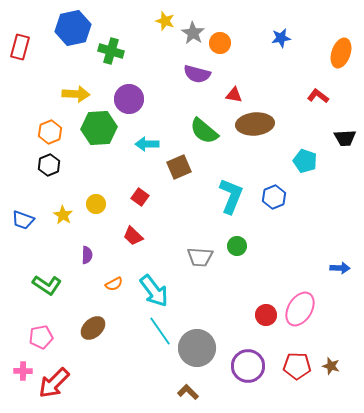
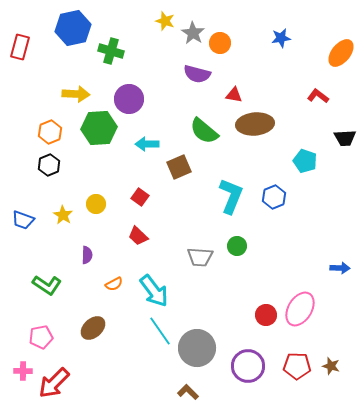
orange ellipse at (341, 53): rotated 20 degrees clockwise
red trapezoid at (133, 236): moved 5 px right
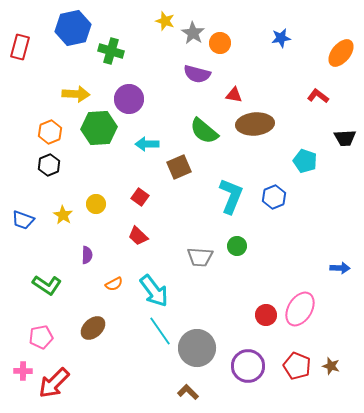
red pentagon at (297, 366): rotated 20 degrees clockwise
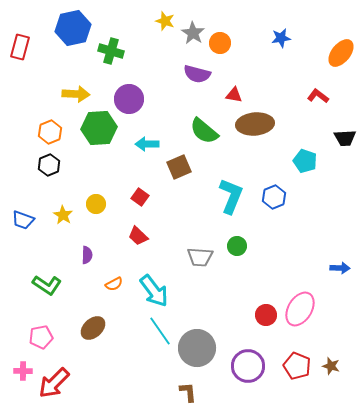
brown L-shape at (188, 392): rotated 40 degrees clockwise
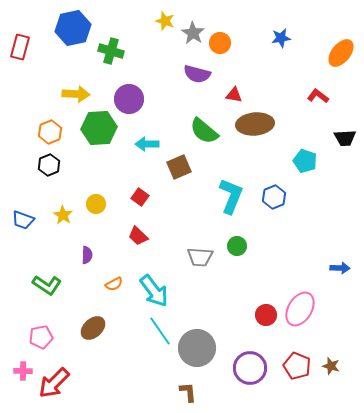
purple circle at (248, 366): moved 2 px right, 2 px down
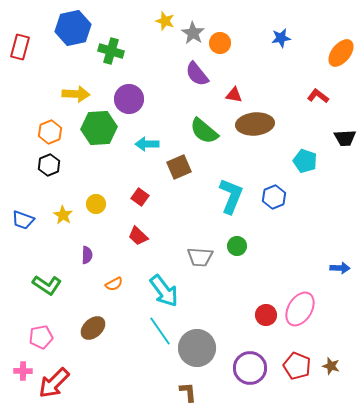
purple semicircle at (197, 74): rotated 36 degrees clockwise
cyan arrow at (154, 291): moved 10 px right
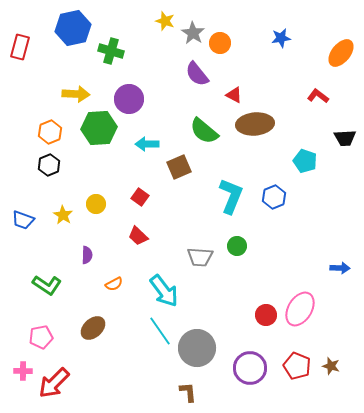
red triangle at (234, 95): rotated 18 degrees clockwise
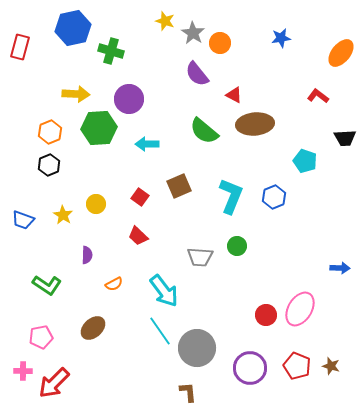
brown square at (179, 167): moved 19 px down
